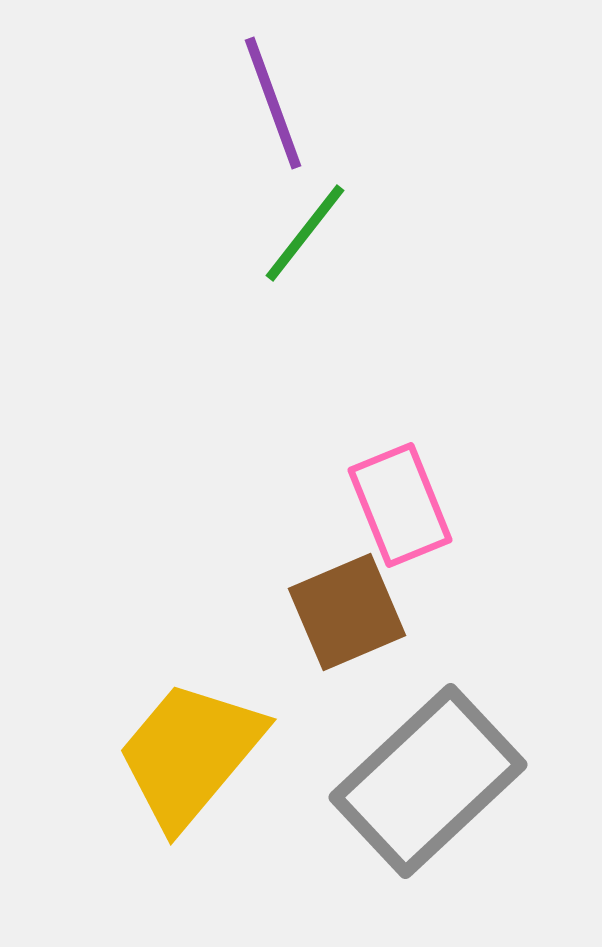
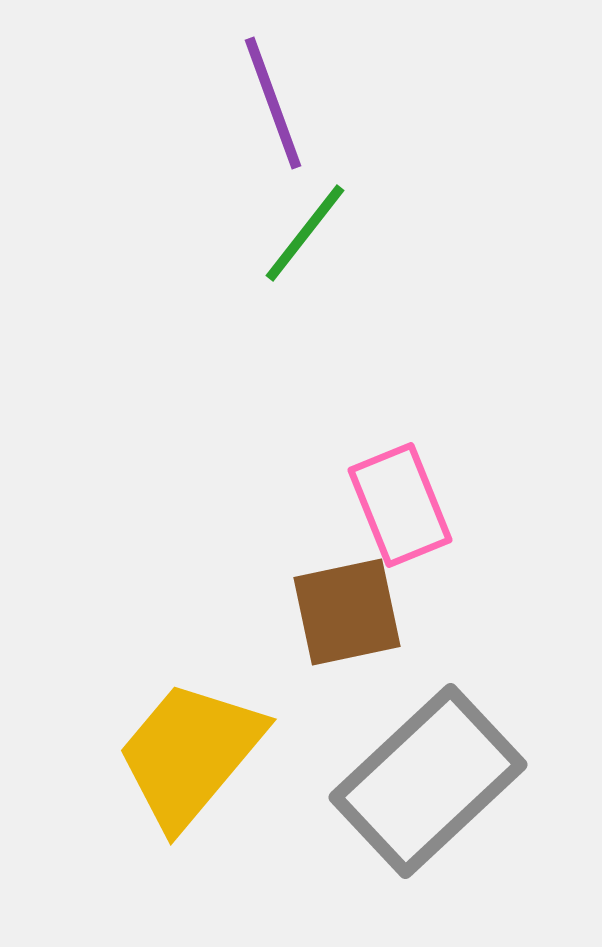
brown square: rotated 11 degrees clockwise
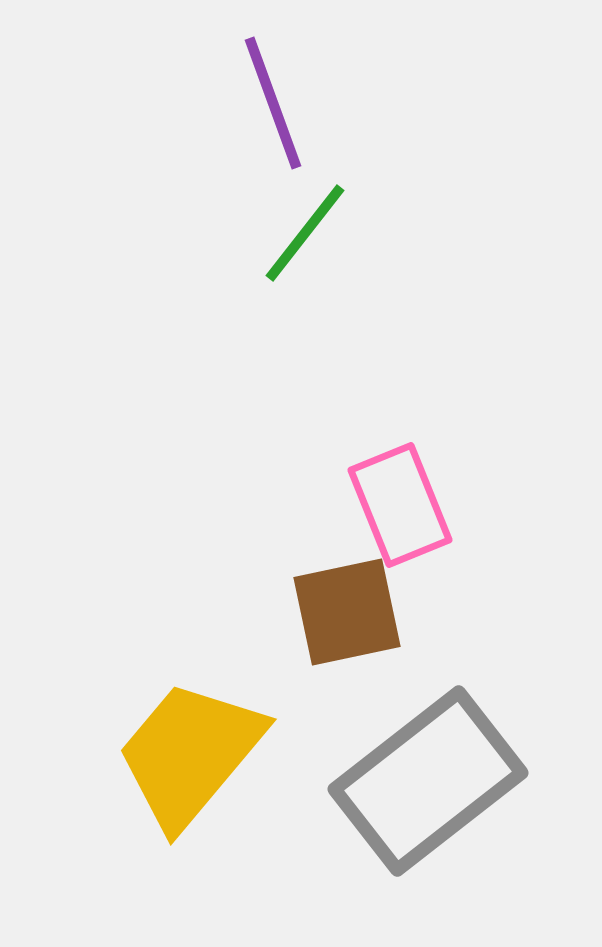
gray rectangle: rotated 5 degrees clockwise
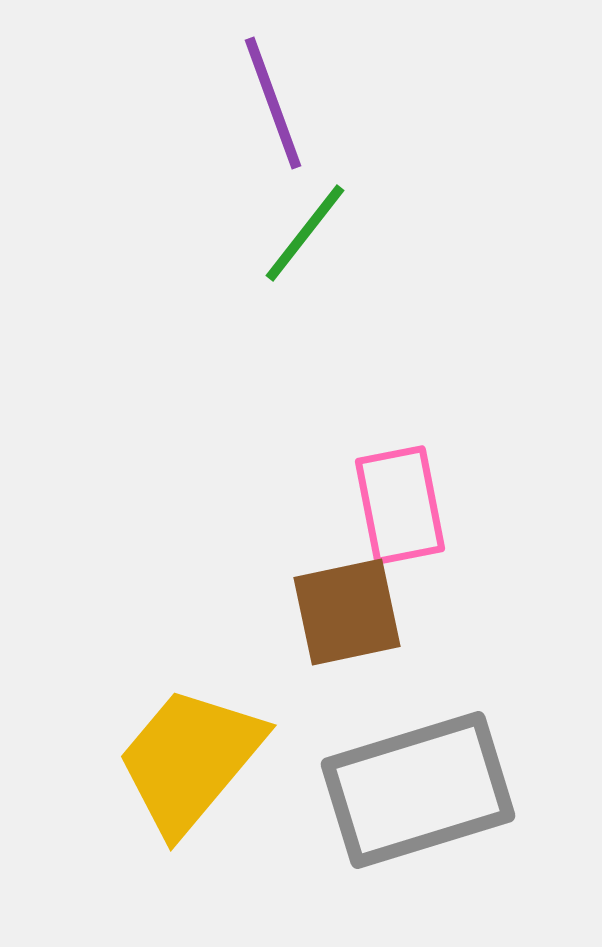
pink rectangle: rotated 11 degrees clockwise
yellow trapezoid: moved 6 px down
gray rectangle: moved 10 px left, 9 px down; rotated 21 degrees clockwise
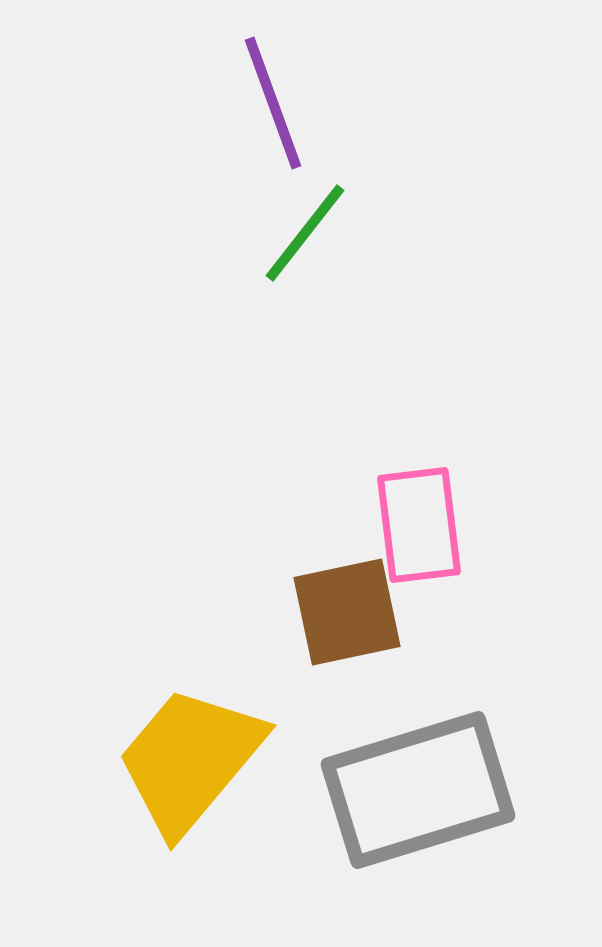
pink rectangle: moved 19 px right, 20 px down; rotated 4 degrees clockwise
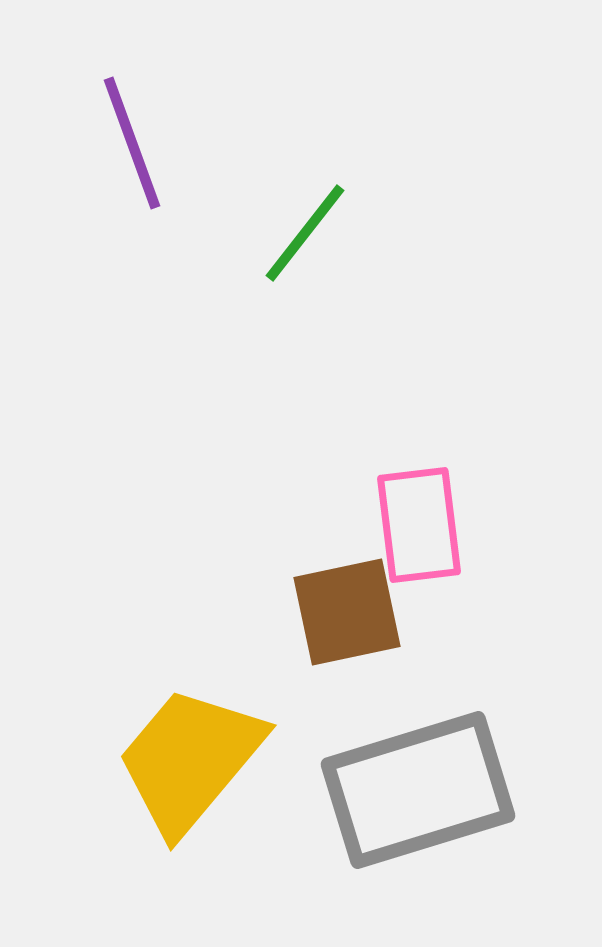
purple line: moved 141 px left, 40 px down
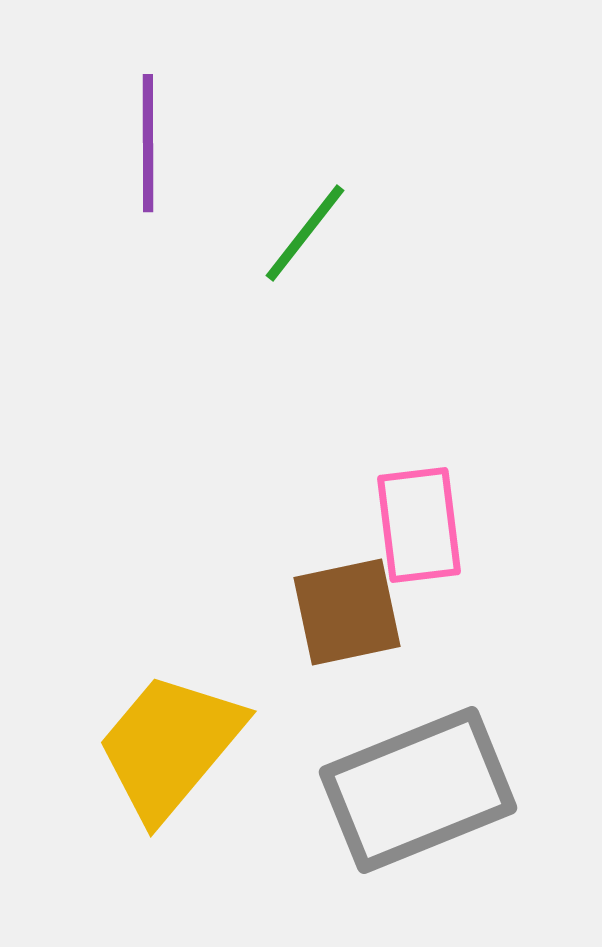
purple line: moved 16 px right; rotated 20 degrees clockwise
yellow trapezoid: moved 20 px left, 14 px up
gray rectangle: rotated 5 degrees counterclockwise
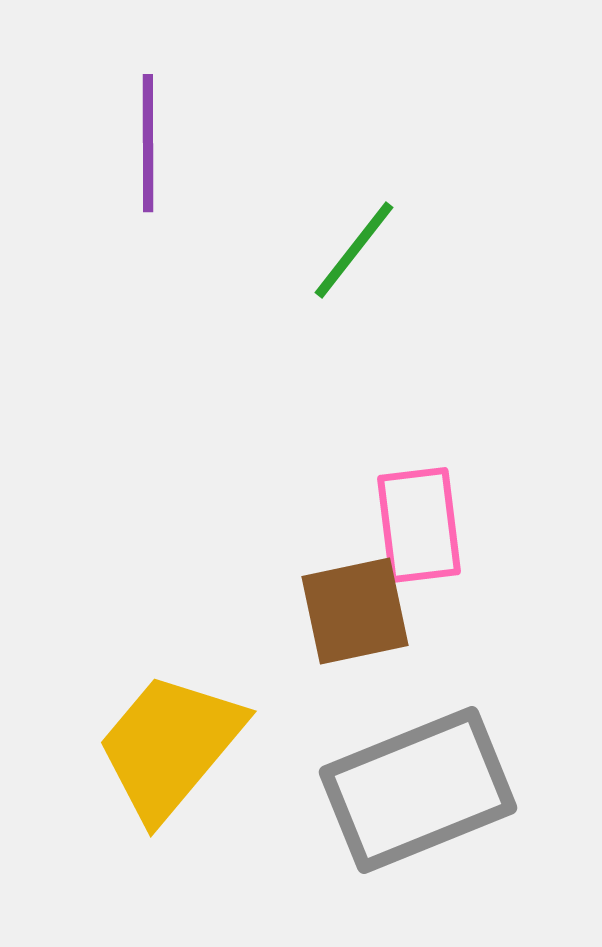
green line: moved 49 px right, 17 px down
brown square: moved 8 px right, 1 px up
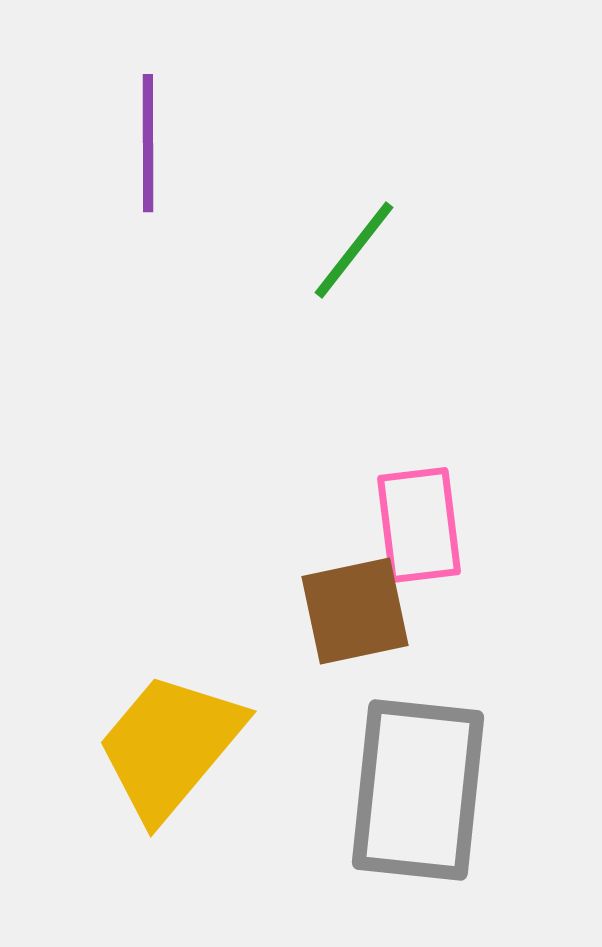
gray rectangle: rotated 62 degrees counterclockwise
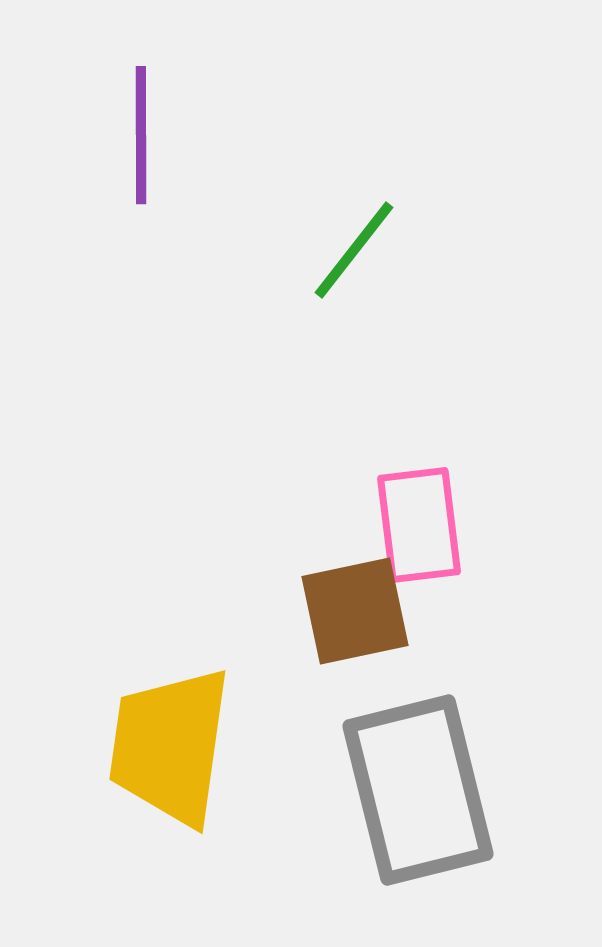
purple line: moved 7 px left, 8 px up
yellow trapezoid: rotated 32 degrees counterclockwise
gray rectangle: rotated 20 degrees counterclockwise
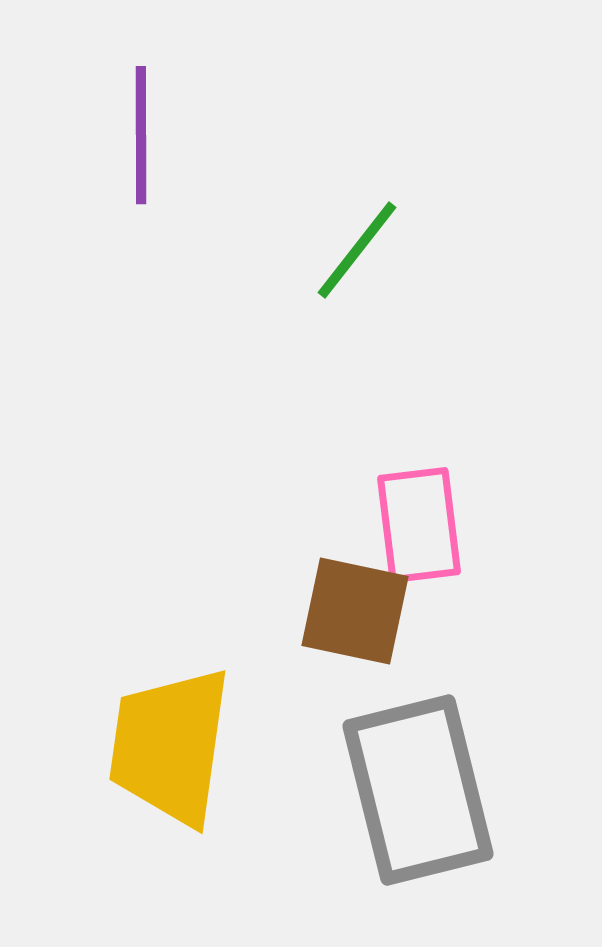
green line: moved 3 px right
brown square: rotated 24 degrees clockwise
